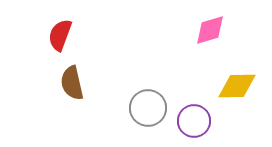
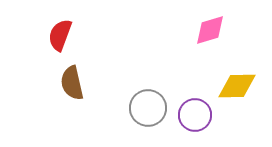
purple circle: moved 1 px right, 6 px up
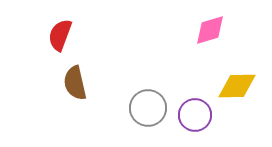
brown semicircle: moved 3 px right
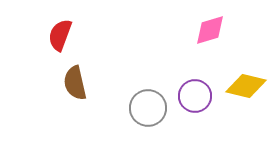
yellow diamond: moved 9 px right; rotated 15 degrees clockwise
purple circle: moved 19 px up
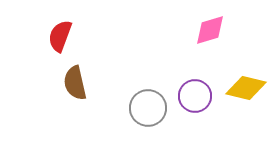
red semicircle: moved 1 px down
yellow diamond: moved 2 px down
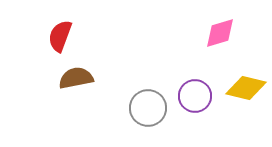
pink diamond: moved 10 px right, 3 px down
brown semicircle: moved 1 px right, 5 px up; rotated 92 degrees clockwise
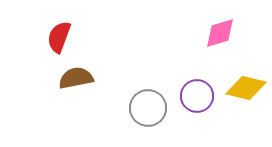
red semicircle: moved 1 px left, 1 px down
purple circle: moved 2 px right
